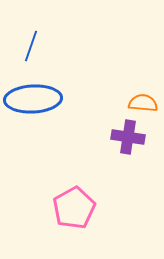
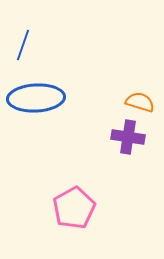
blue line: moved 8 px left, 1 px up
blue ellipse: moved 3 px right, 1 px up
orange semicircle: moved 3 px left, 1 px up; rotated 12 degrees clockwise
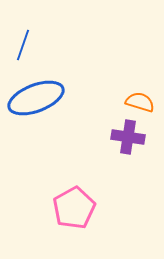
blue ellipse: rotated 18 degrees counterclockwise
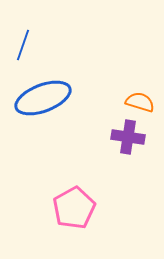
blue ellipse: moved 7 px right
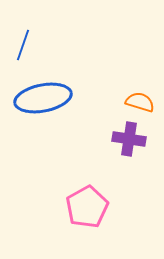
blue ellipse: rotated 10 degrees clockwise
purple cross: moved 1 px right, 2 px down
pink pentagon: moved 13 px right, 1 px up
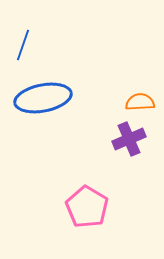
orange semicircle: rotated 20 degrees counterclockwise
purple cross: rotated 32 degrees counterclockwise
pink pentagon: rotated 12 degrees counterclockwise
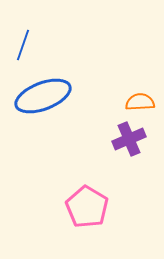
blue ellipse: moved 2 px up; rotated 10 degrees counterclockwise
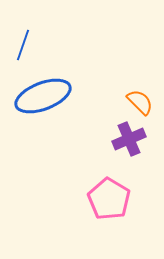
orange semicircle: rotated 48 degrees clockwise
pink pentagon: moved 22 px right, 8 px up
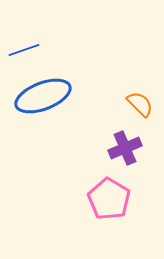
blue line: moved 1 px right, 5 px down; rotated 52 degrees clockwise
orange semicircle: moved 2 px down
purple cross: moved 4 px left, 9 px down
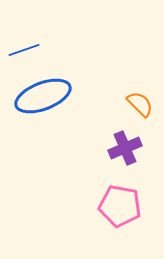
pink pentagon: moved 11 px right, 7 px down; rotated 21 degrees counterclockwise
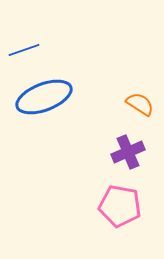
blue ellipse: moved 1 px right, 1 px down
orange semicircle: rotated 12 degrees counterclockwise
purple cross: moved 3 px right, 4 px down
